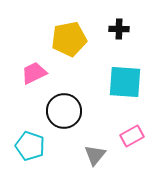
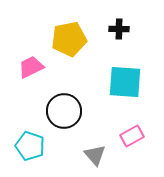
pink trapezoid: moved 3 px left, 6 px up
gray triangle: rotated 20 degrees counterclockwise
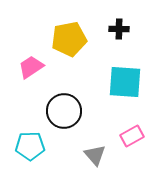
pink trapezoid: rotated 8 degrees counterclockwise
cyan pentagon: rotated 20 degrees counterclockwise
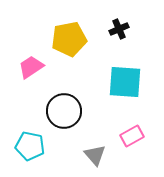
black cross: rotated 24 degrees counterclockwise
cyan pentagon: rotated 12 degrees clockwise
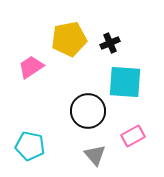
black cross: moved 9 px left, 14 px down
black circle: moved 24 px right
pink rectangle: moved 1 px right
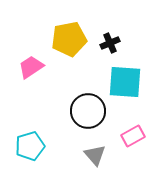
cyan pentagon: rotated 28 degrees counterclockwise
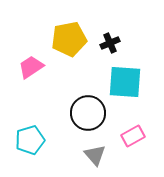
black circle: moved 2 px down
cyan pentagon: moved 6 px up
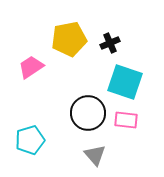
cyan square: rotated 15 degrees clockwise
pink rectangle: moved 7 px left, 16 px up; rotated 35 degrees clockwise
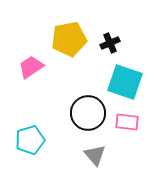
pink rectangle: moved 1 px right, 2 px down
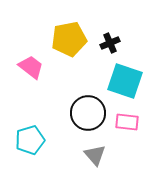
pink trapezoid: rotated 72 degrees clockwise
cyan square: moved 1 px up
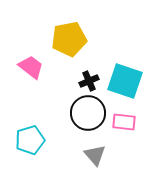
black cross: moved 21 px left, 38 px down
pink rectangle: moved 3 px left
